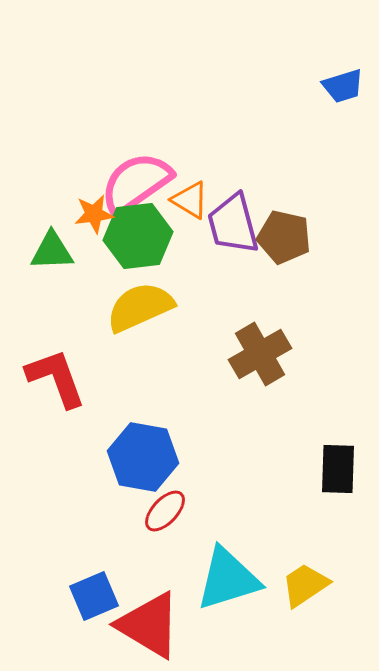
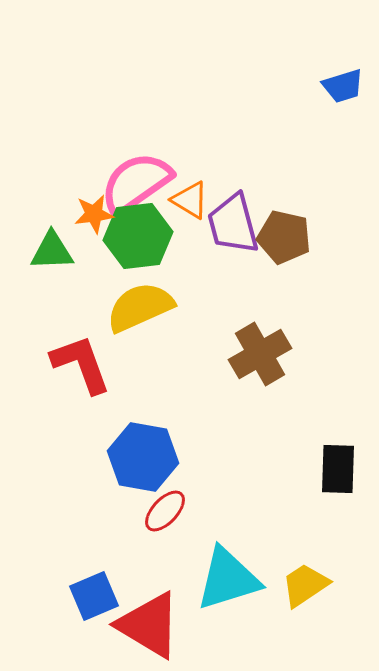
red L-shape: moved 25 px right, 14 px up
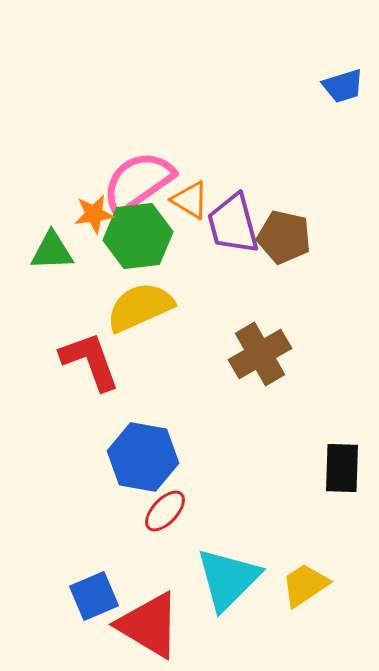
pink semicircle: moved 2 px right, 1 px up
red L-shape: moved 9 px right, 3 px up
black rectangle: moved 4 px right, 1 px up
cyan triangle: rotated 28 degrees counterclockwise
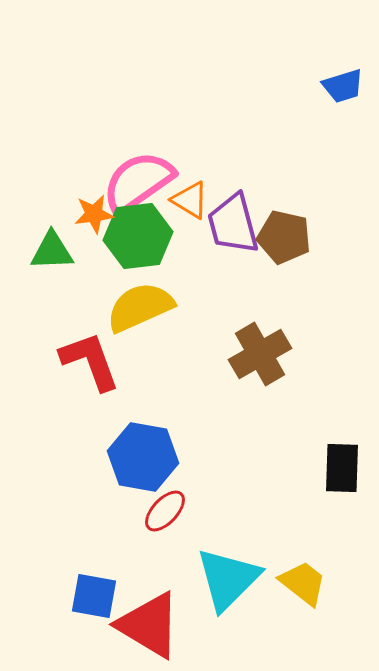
yellow trapezoid: moved 2 px left, 2 px up; rotated 72 degrees clockwise
blue square: rotated 33 degrees clockwise
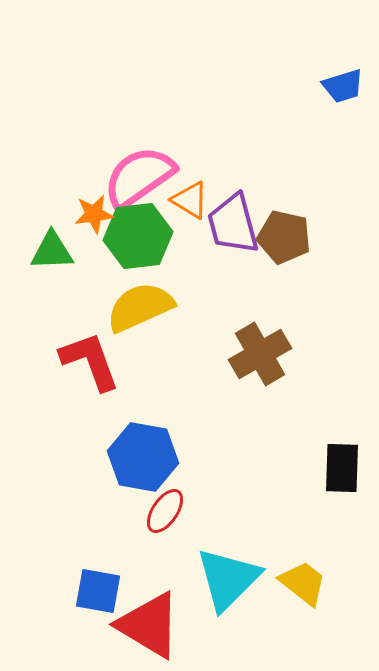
pink semicircle: moved 1 px right, 5 px up
red ellipse: rotated 9 degrees counterclockwise
blue square: moved 4 px right, 5 px up
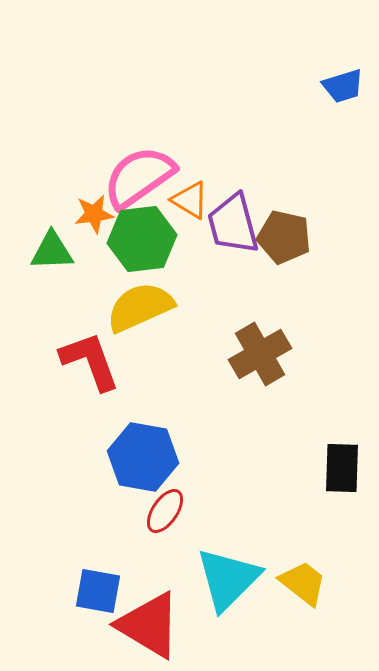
green hexagon: moved 4 px right, 3 px down
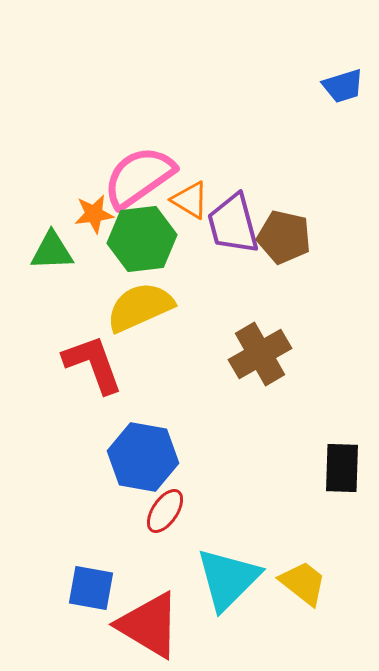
red L-shape: moved 3 px right, 3 px down
blue square: moved 7 px left, 3 px up
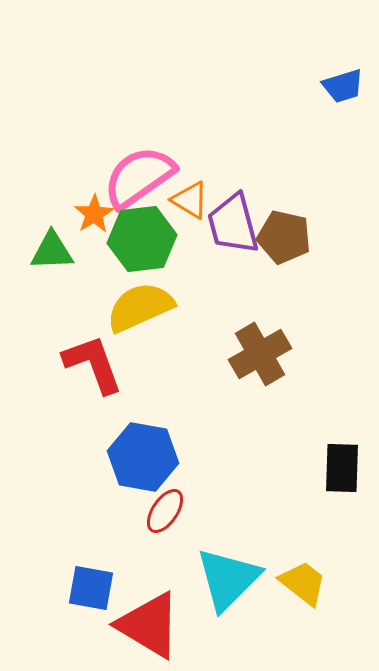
orange star: rotated 24 degrees counterclockwise
